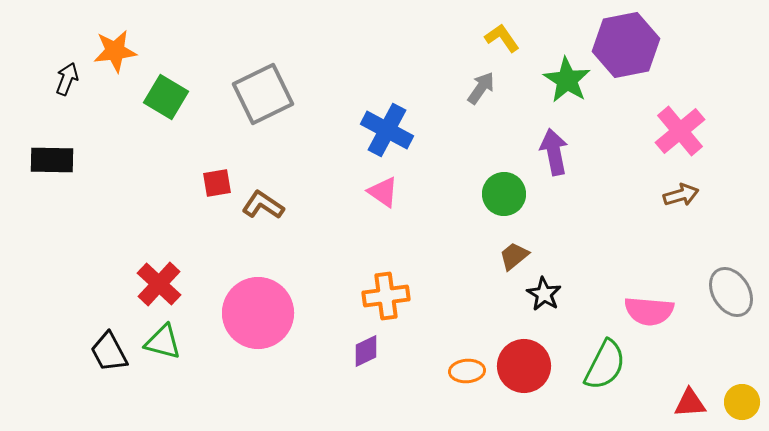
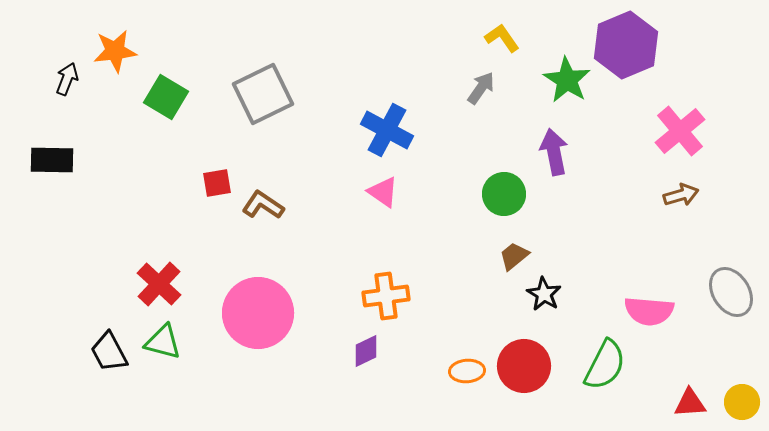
purple hexagon: rotated 12 degrees counterclockwise
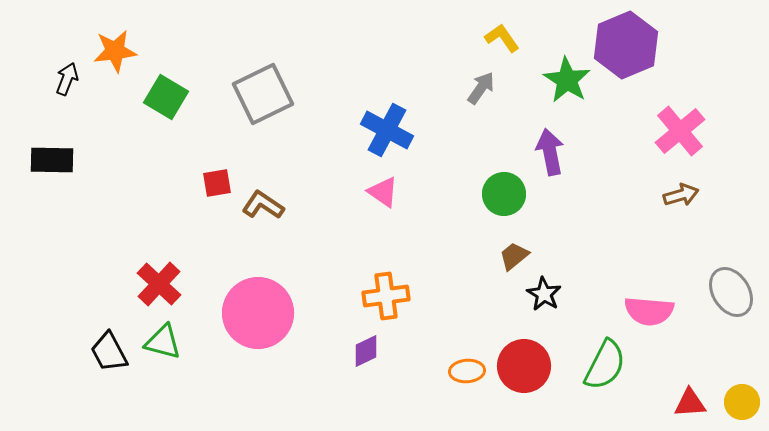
purple arrow: moved 4 px left
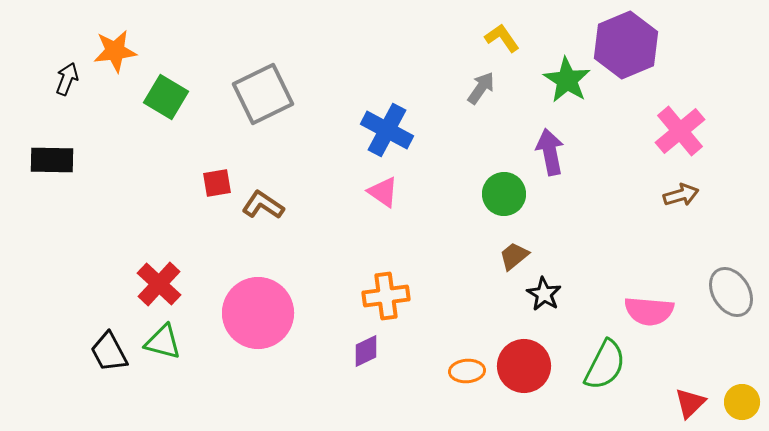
red triangle: rotated 40 degrees counterclockwise
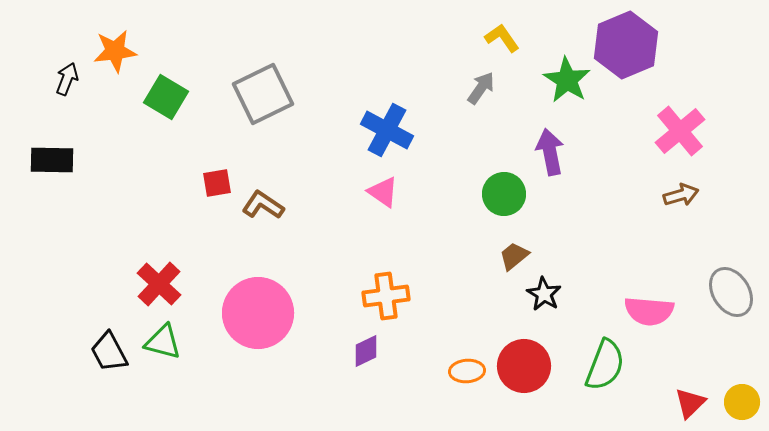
green semicircle: rotated 6 degrees counterclockwise
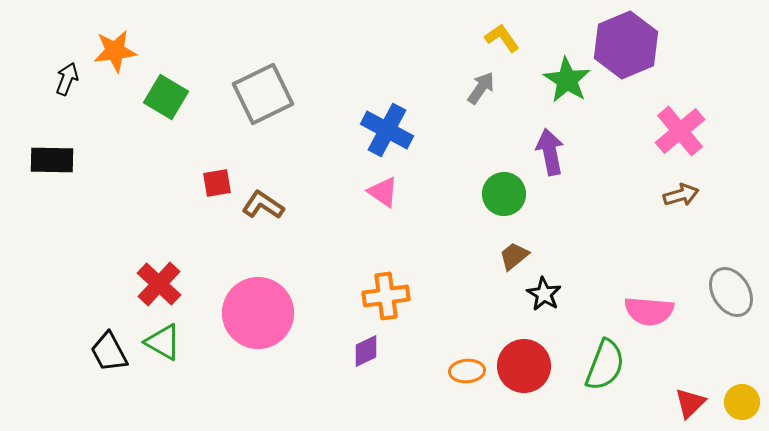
green triangle: rotated 15 degrees clockwise
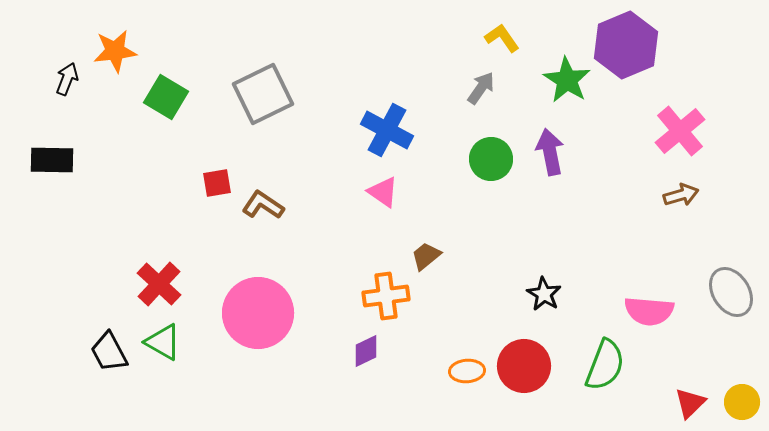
green circle: moved 13 px left, 35 px up
brown trapezoid: moved 88 px left
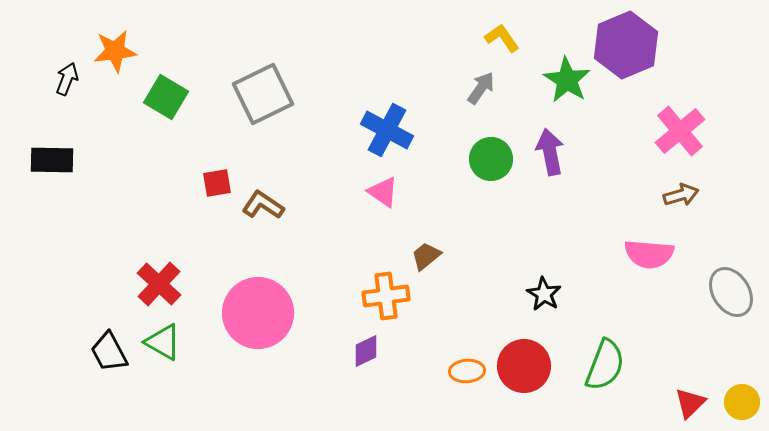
pink semicircle: moved 57 px up
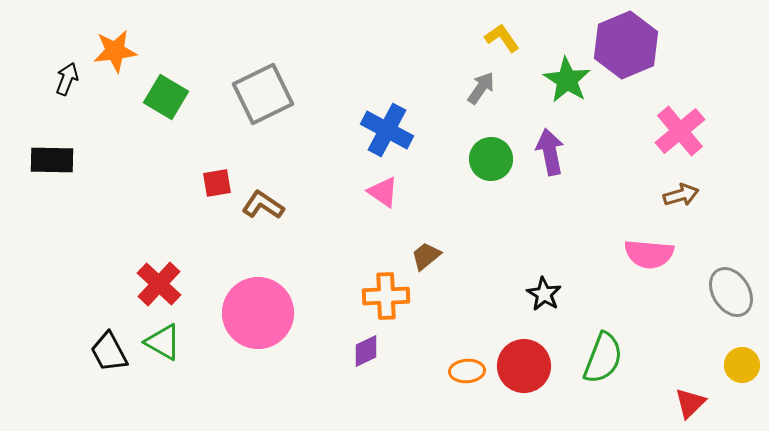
orange cross: rotated 6 degrees clockwise
green semicircle: moved 2 px left, 7 px up
yellow circle: moved 37 px up
